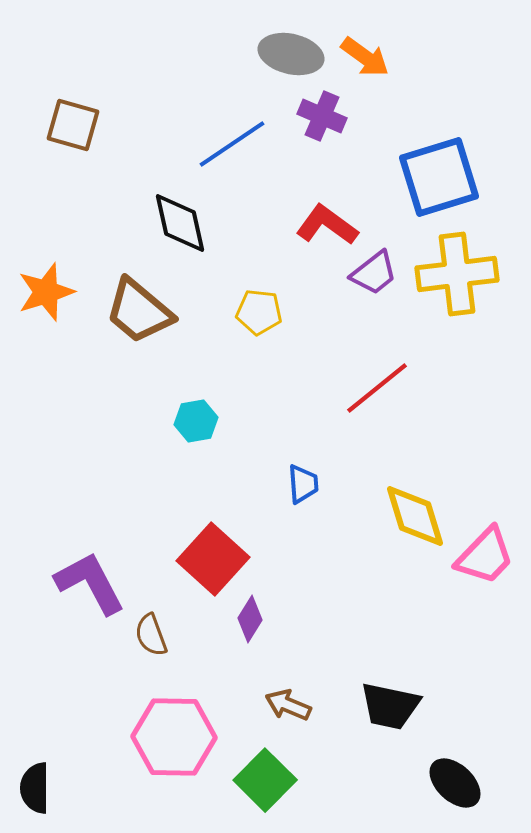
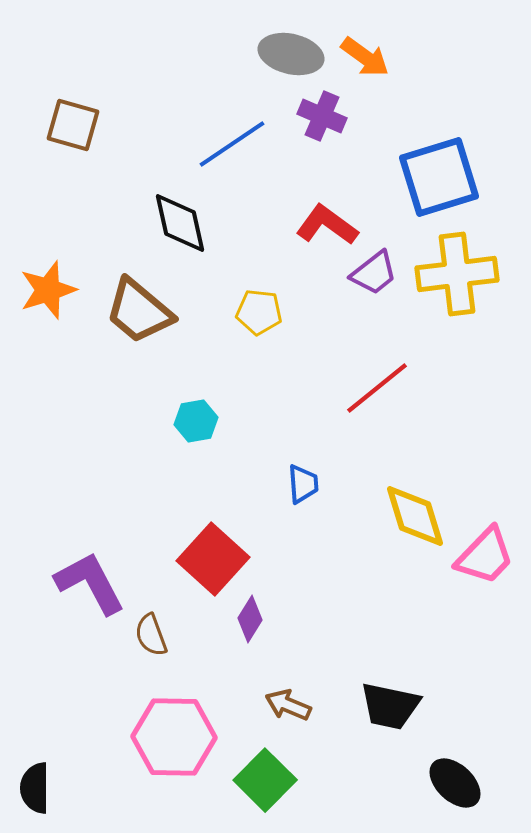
orange star: moved 2 px right, 2 px up
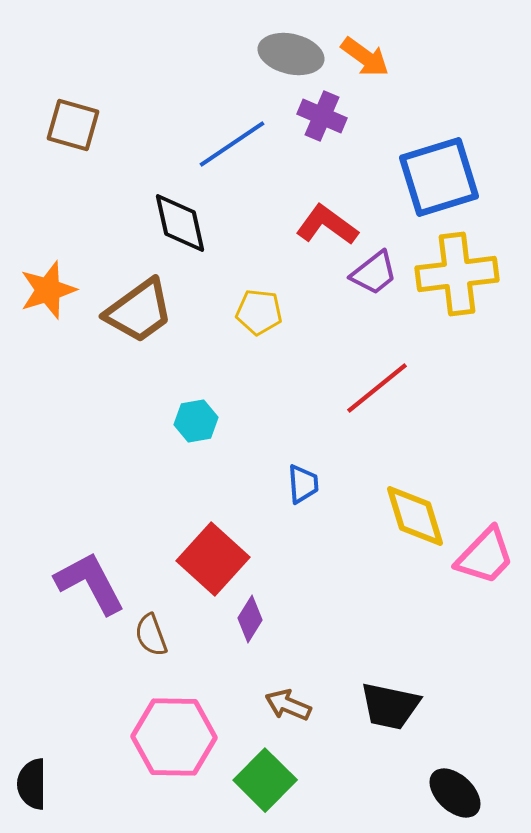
brown trapezoid: rotated 76 degrees counterclockwise
black ellipse: moved 10 px down
black semicircle: moved 3 px left, 4 px up
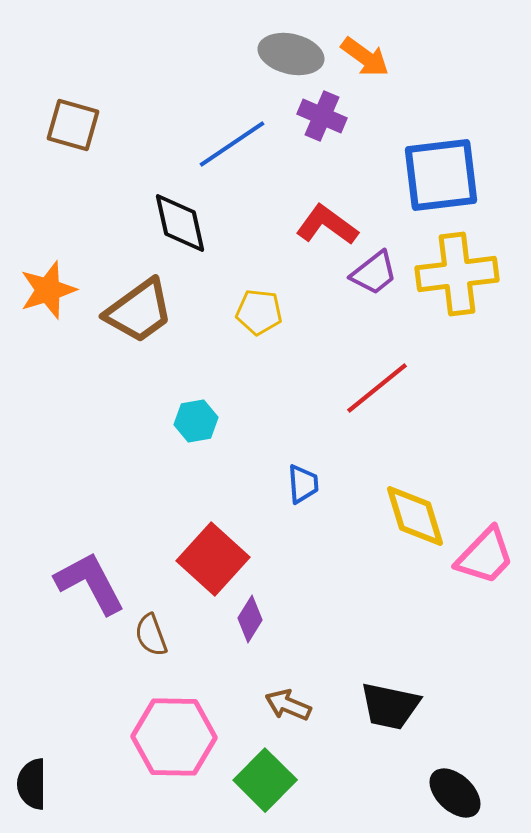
blue square: moved 2 px right, 2 px up; rotated 10 degrees clockwise
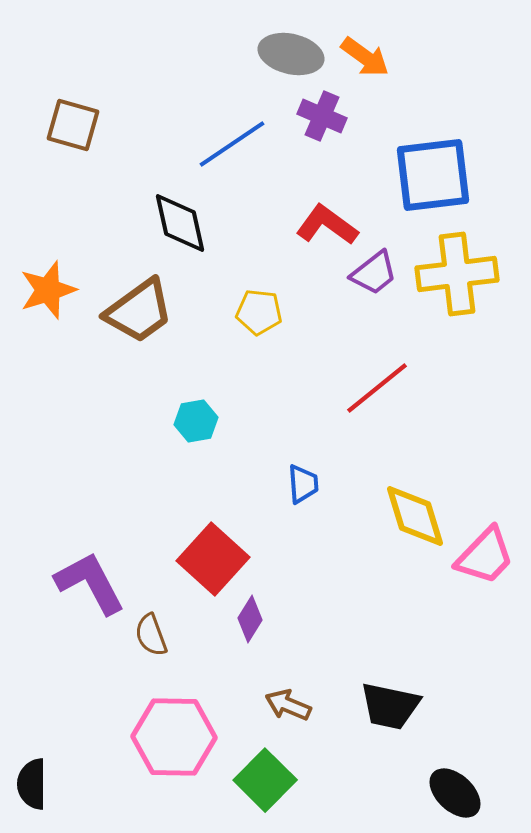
blue square: moved 8 px left
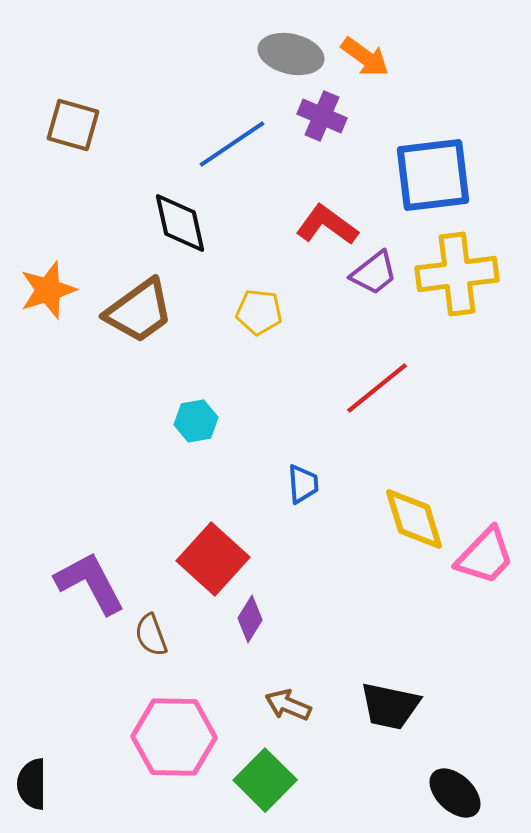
yellow diamond: moved 1 px left, 3 px down
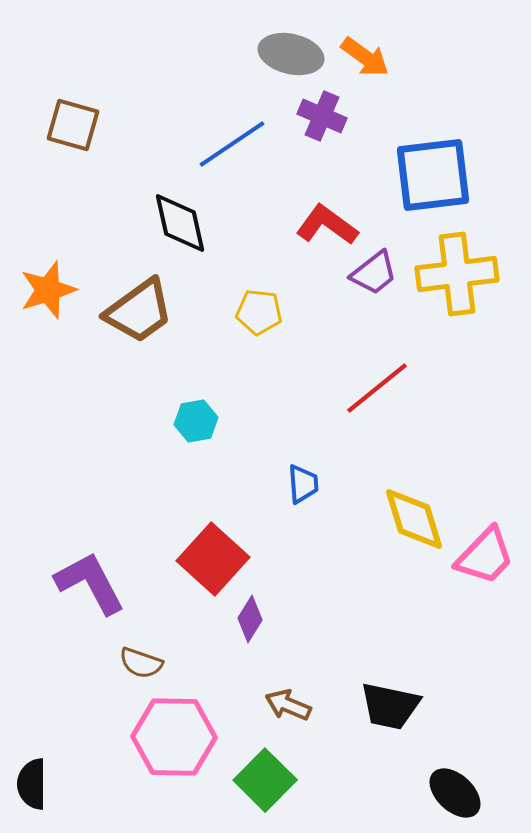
brown semicircle: moved 10 px left, 28 px down; rotated 51 degrees counterclockwise
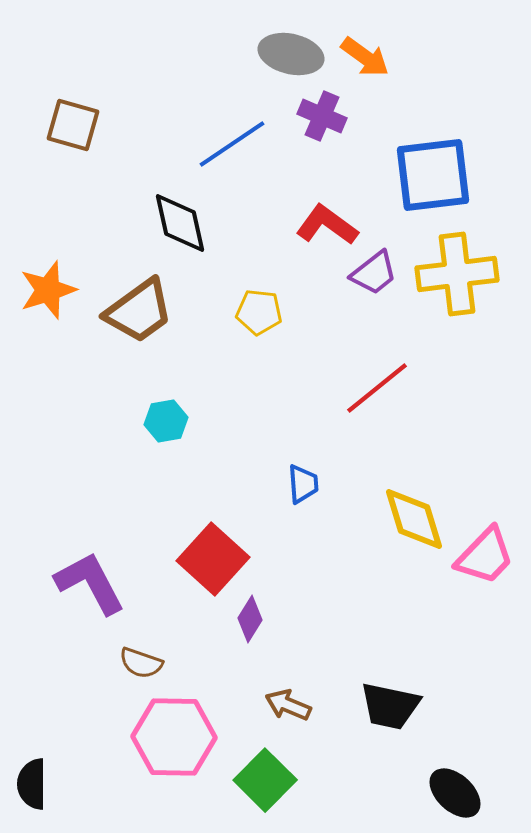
cyan hexagon: moved 30 px left
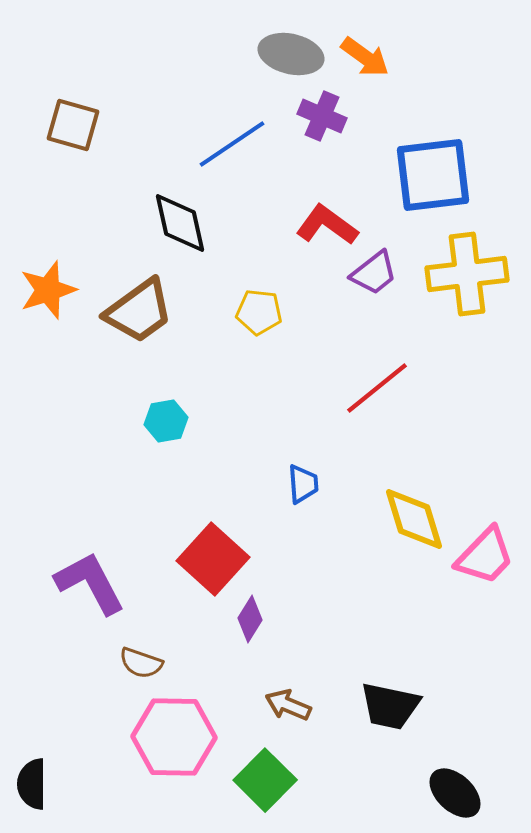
yellow cross: moved 10 px right
